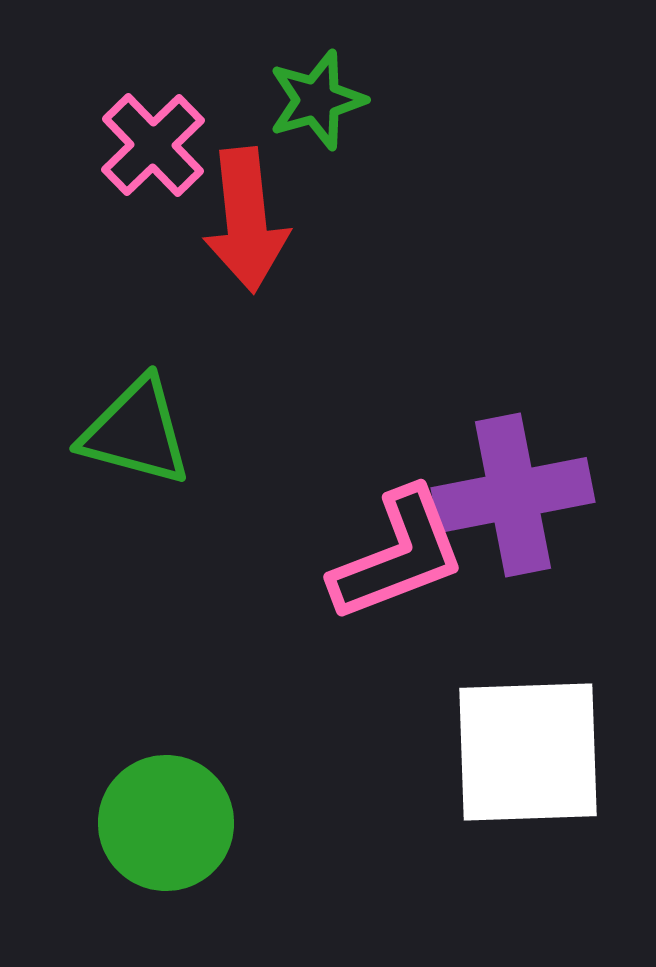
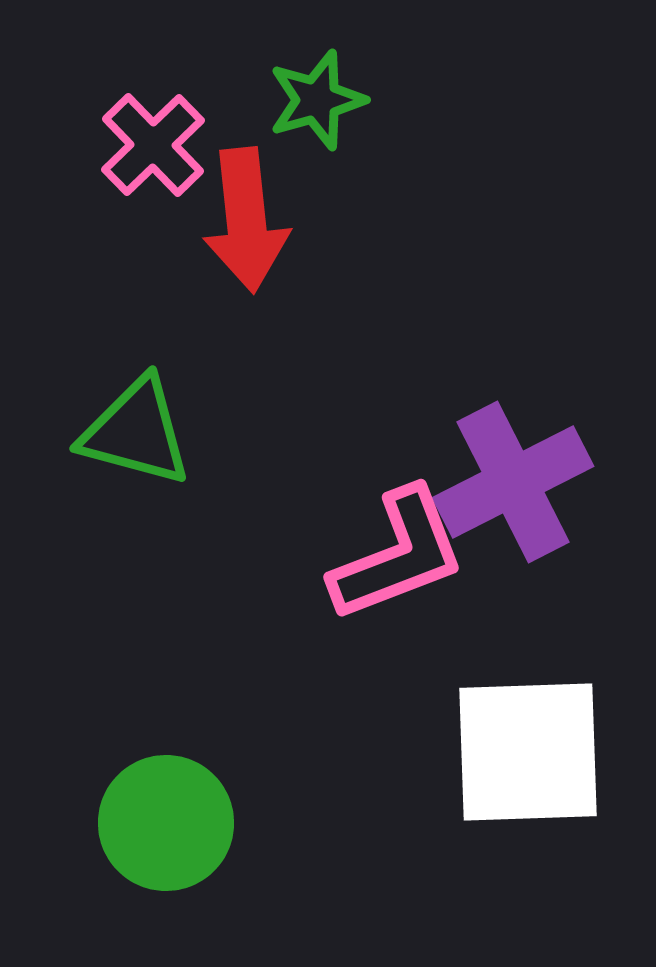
purple cross: moved 13 px up; rotated 16 degrees counterclockwise
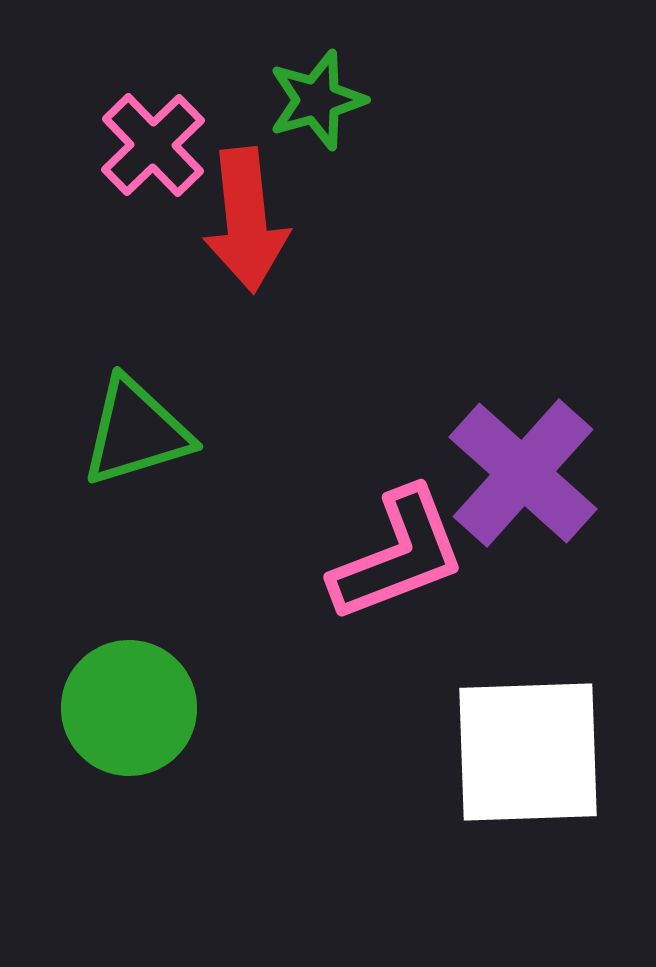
green triangle: rotated 32 degrees counterclockwise
purple cross: moved 10 px right, 9 px up; rotated 21 degrees counterclockwise
green circle: moved 37 px left, 115 px up
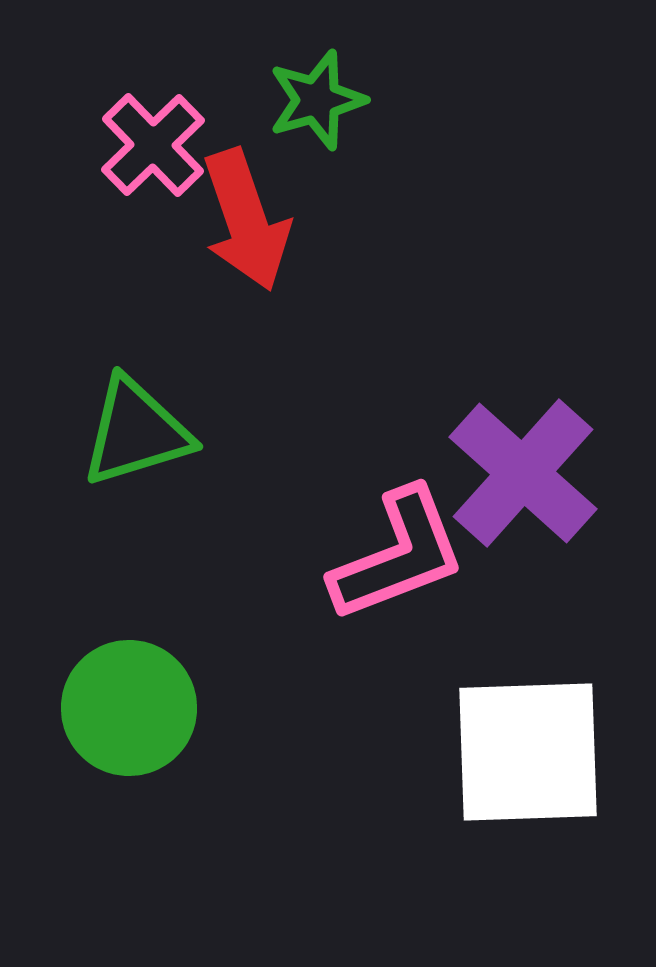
red arrow: rotated 13 degrees counterclockwise
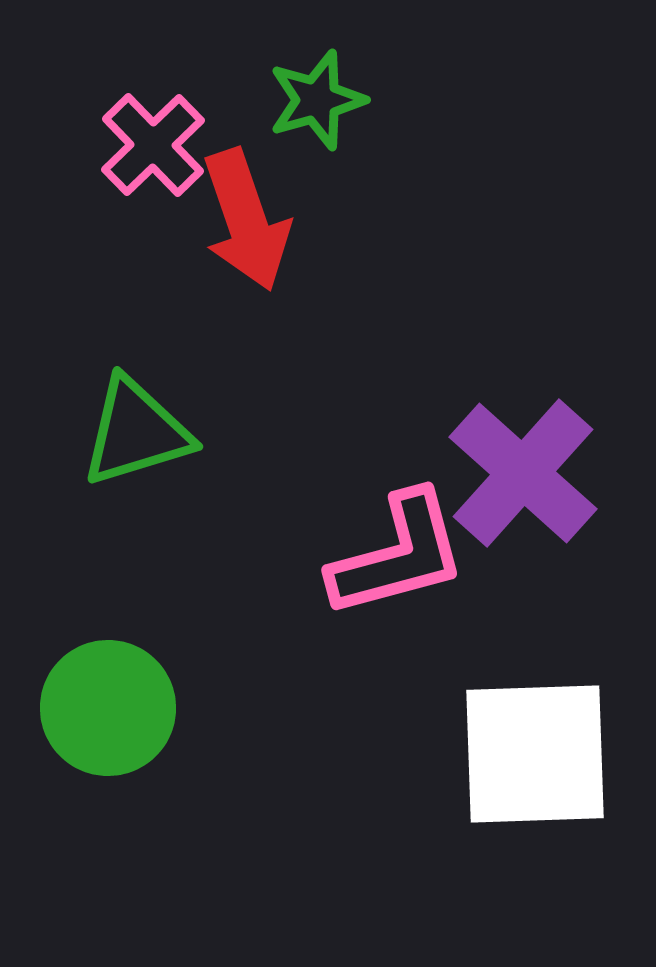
pink L-shape: rotated 6 degrees clockwise
green circle: moved 21 px left
white square: moved 7 px right, 2 px down
